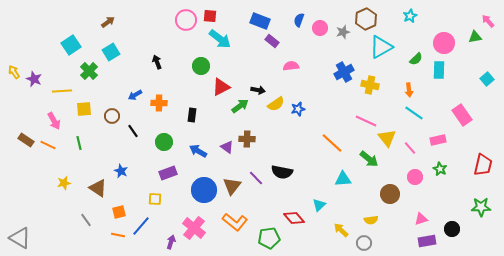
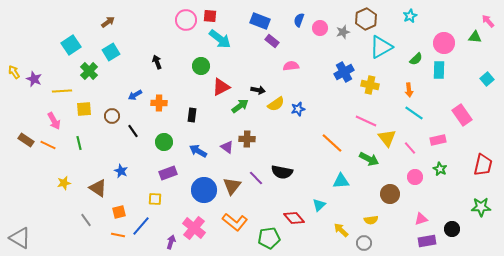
green triangle at (475, 37): rotated 16 degrees clockwise
green arrow at (369, 159): rotated 12 degrees counterclockwise
cyan triangle at (343, 179): moved 2 px left, 2 px down
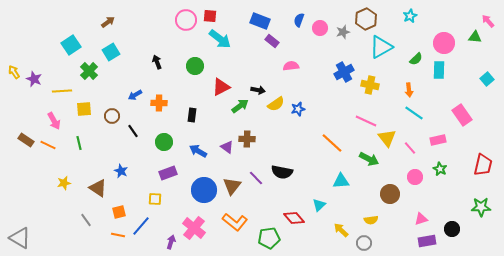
green circle at (201, 66): moved 6 px left
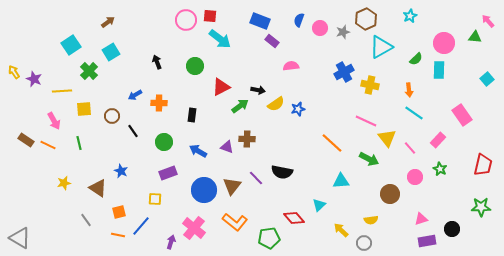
pink rectangle at (438, 140): rotated 35 degrees counterclockwise
purple triangle at (227, 147): rotated 16 degrees counterclockwise
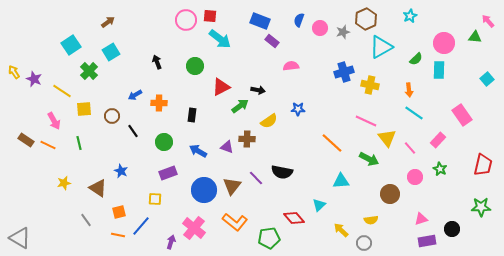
blue cross at (344, 72): rotated 12 degrees clockwise
yellow line at (62, 91): rotated 36 degrees clockwise
yellow semicircle at (276, 104): moved 7 px left, 17 px down
blue star at (298, 109): rotated 16 degrees clockwise
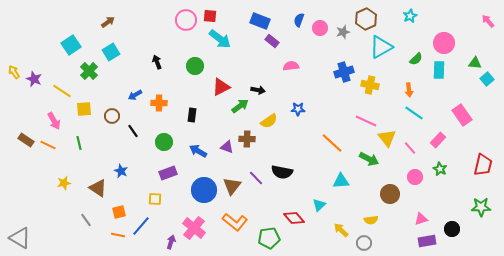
green triangle at (475, 37): moved 26 px down
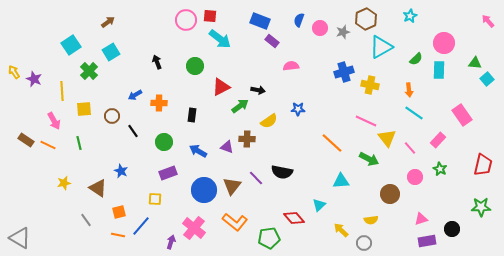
yellow line at (62, 91): rotated 54 degrees clockwise
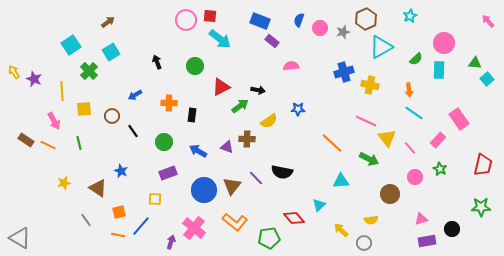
orange cross at (159, 103): moved 10 px right
pink rectangle at (462, 115): moved 3 px left, 4 px down
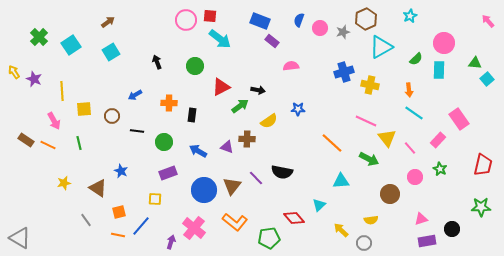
green cross at (89, 71): moved 50 px left, 34 px up
black line at (133, 131): moved 4 px right; rotated 48 degrees counterclockwise
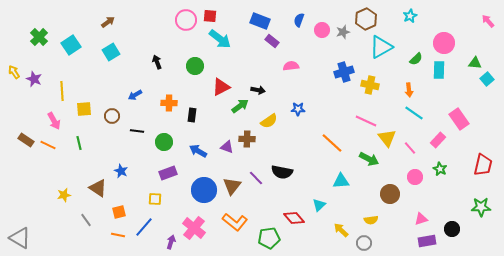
pink circle at (320, 28): moved 2 px right, 2 px down
yellow star at (64, 183): moved 12 px down
blue line at (141, 226): moved 3 px right, 1 px down
